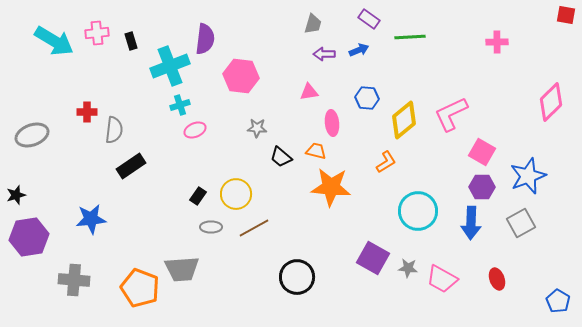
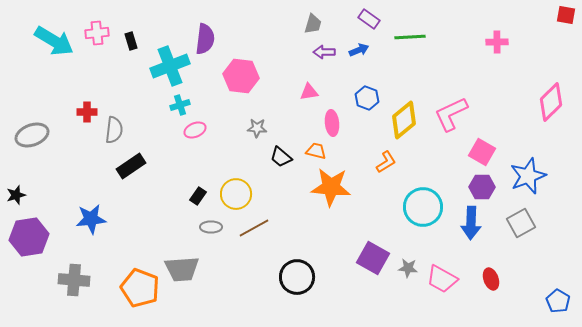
purple arrow at (324, 54): moved 2 px up
blue hexagon at (367, 98): rotated 15 degrees clockwise
cyan circle at (418, 211): moved 5 px right, 4 px up
red ellipse at (497, 279): moved 6 px left
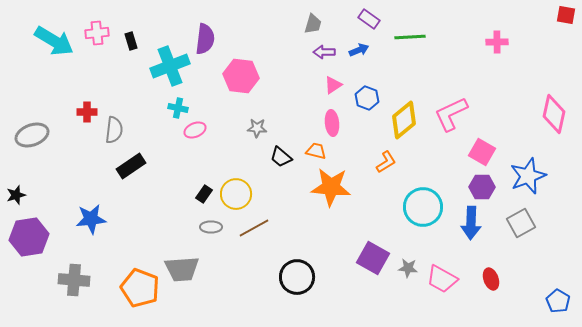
pink triangle at (309, 92): moved 24 px right, 7 px up; rotated 24 degrees counterclockwise
pink diamond at (551, 102): moved 3 px right, 12 px down; rotated 33 degrees counterclockwise
cyan cross at (180, 105): moved 2 px left, 3 px down; rotated 30 degrees clockwise
black rectangle at (198, 196): moved 6 px right, 2 px up
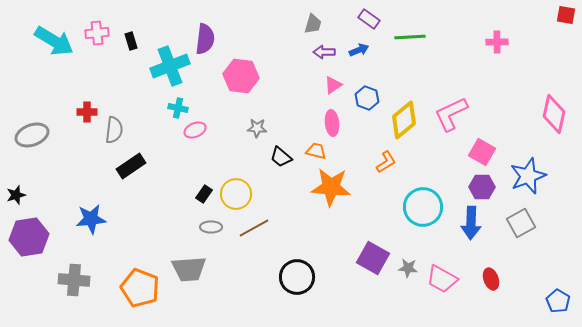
gray trapezoid at (182, 269): moved 7 px right
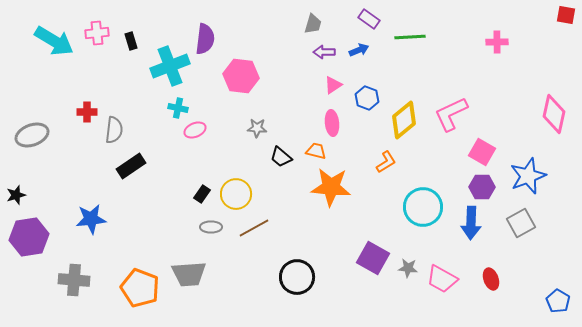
black rectangle at (204, 194): moved 2 px left
gray trapezoid at (189, 269): moved 5 px down
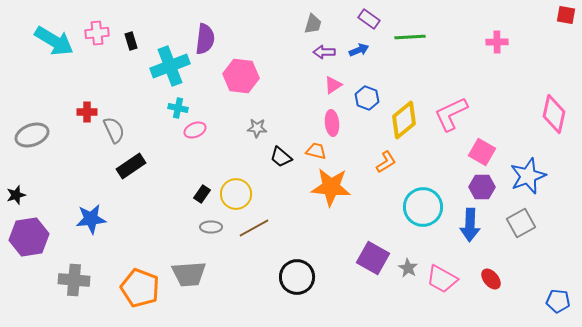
gray semicircle at (114, 130): rotated 32 degrees counterclockwise
blue arrow at (471, 223): moved 1 px left, 2 px down
gray star at (408, 268): rotated 24 degrees clockwise
red ellipse at (491, 279): rotated 20 degrees counterclockwise
blue pentagon at (558, 301): rotated 25 degrees counterclockwise
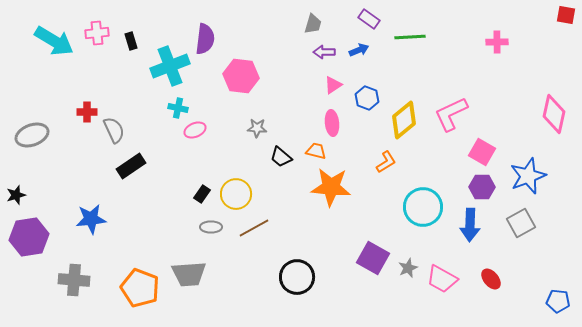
gray star at (408, 268): rotated 18 degrees clockwise
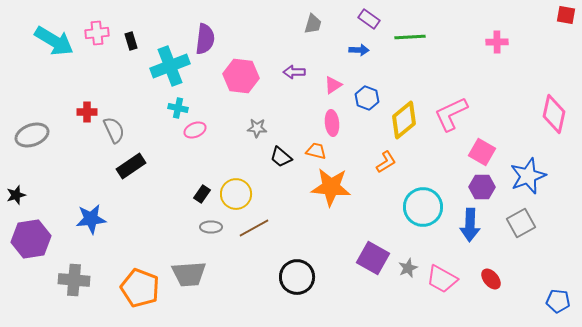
blue arrow at (359, 50): rotated 24 degrees clockwise
purple arrow at (324, 52): moved 30 px left, 20 px down
purple hexagon at (29, 237): moved 2 px right, 2 px down
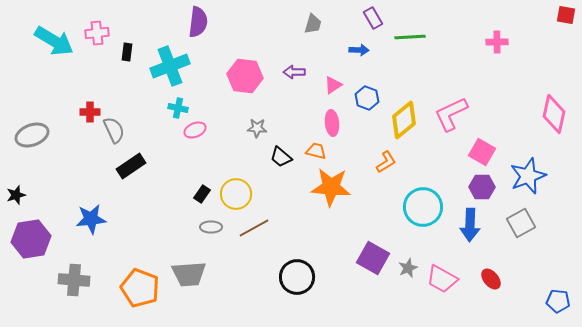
purple rectangle at (369, 19): moved 4 px right, 1 px up; rotated 25 degrees clockwise
purple semicircle at (205, 39): moved 7 px left, 17 px up
black rectangle at (131, 41): moved 4 px left, 11 px down; rotated 24 degrees clockwise
pink hexagon at (241, 76): moved 4 px right
red cross at (87, 112): moved 3 px right
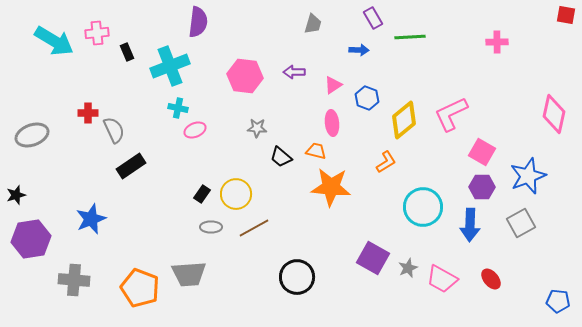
black rectangle at (127, 52): rotated 30 degrees counterclockwise
red cross at (90, 112): moved 2 px left, 1 px down
blue star at (91, 219): rotated 16 degrees counterclockwise
